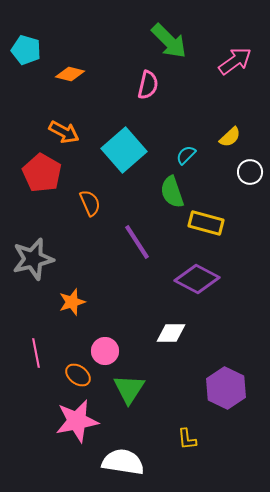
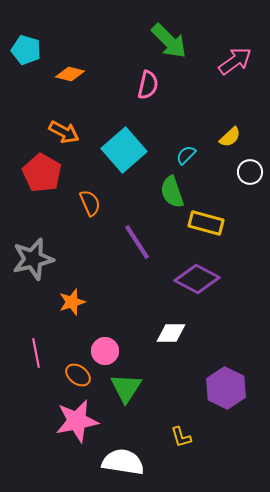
green triangle: moved 3 px left, 1 px up
yellow L-shape: moved 6 px left, 2 px up; rotated 10 degrees counterclockwise
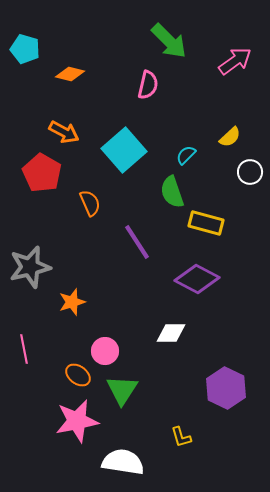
cyan pentagon: moved 1 px left, 1 px up
gray star: moved 3 px left, 8 px down
pink line: moved 12 px left, 4 px up
green triangle: moved 4 px left, 2 px down
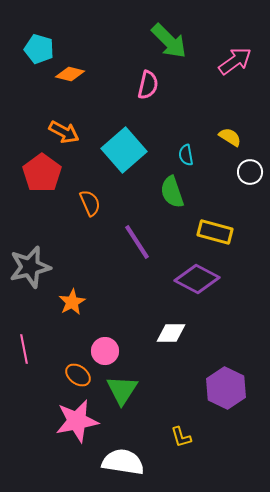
cyan pentagon: moved 14 px right
yellow semicircle: rotated 105 degrees counterclockwise
cyan semicircle: rotated 55 degrees counterclockwise
red pentagon: rotated 6 degrees clockwise
yellow rectangle: moved 9 px right, 9 px down
orange star: rotated 12 degrees counterclockwise
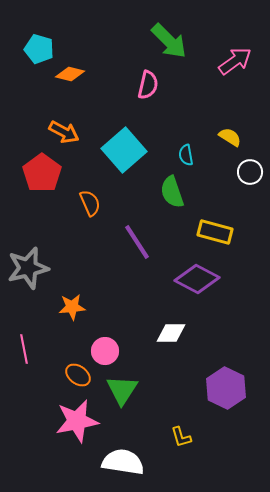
gray star: moved 2 px left, 1 px down
orange star: moved 5 px down; rotated 24 degrees clockwise
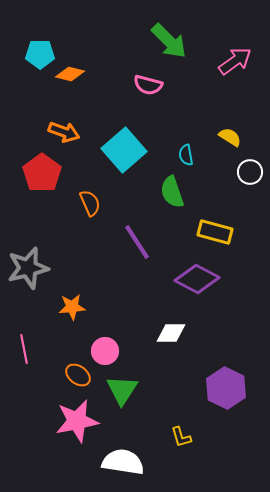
cyan pentagon: moved 1 px right, 5 px down; rotated 16 degrees counterclockwise
pink semicircle: rotated 92 degrees clockwise
orange arrow: rotated 8 degrees counterclockwise
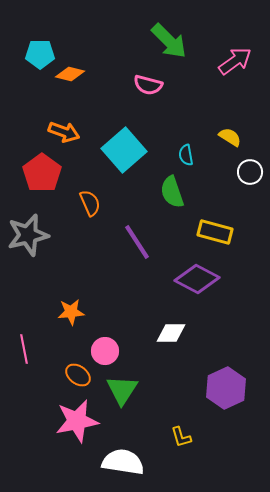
gray star: moved 33 px up
orange star: moved 1 px left, 5 px down
purple hexagon: rotated 9 degrees clockwise
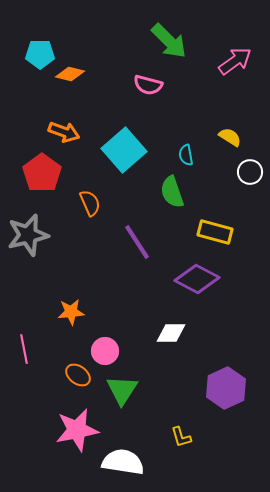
pink star: moved 9 px down
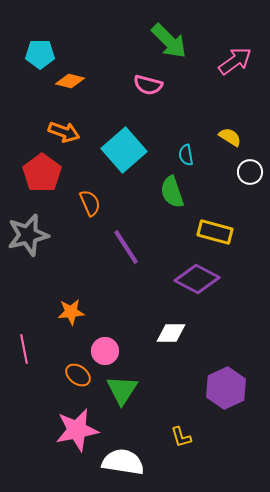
orange diamond: moved 7 px down
purple line: moved 11 px left, 5 px down
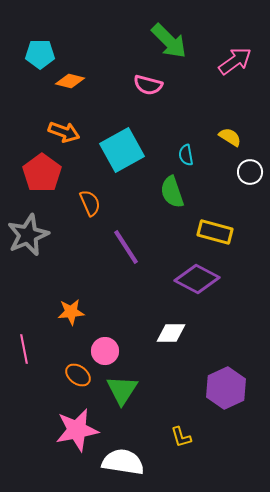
cyan square: moved 2 px left; rotated 12 degrees clockwise
gray star: rotated 9 degrees counterclockwise
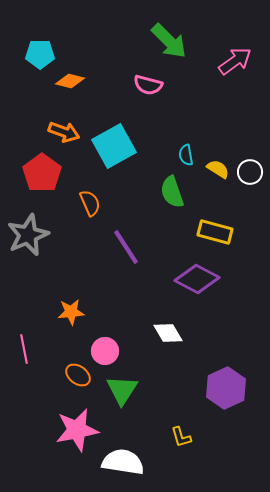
yellow semicircle: moved 12 px left, 32 px down
cyan square: moved 8 px left, 4 px up
white diamond: moved 3 px left; rotated 60 degrees clockwise
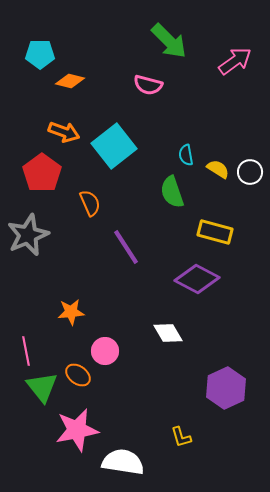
cyan square: rotated 9 degrees counterclockwise
pink line: moved 2 px right, 2 px down
green triangle: moved 80 px left, 3 px up; rotated 12 degrees counterclockwise
